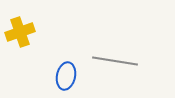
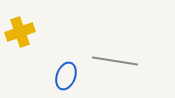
blue ellipse: rotated 8 degrees clockwise
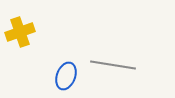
gray line: moved 2 px left, 4 px down
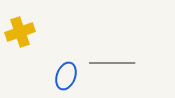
gray line: moved 1 px left, 2 px up; rotated 9 degrees counterclockwise
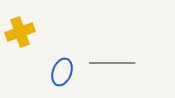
blue ellipse: moved 4 px left, 4 px up
